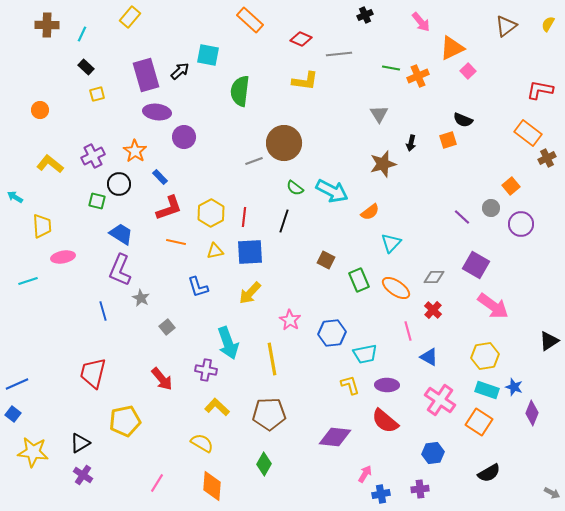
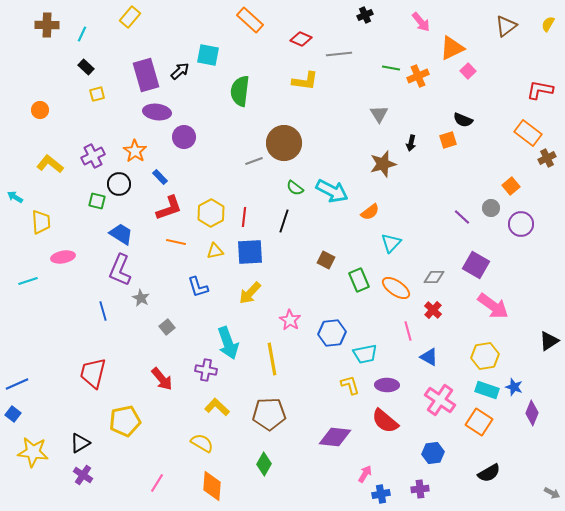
yellow trapezoid at (42, 226): moved 1 px left, 4 px up
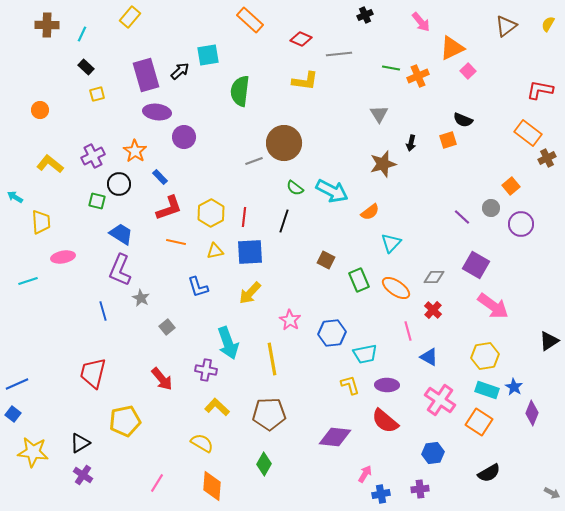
cyan square at (208, 55): rotated 20 degrees counterclockwise
blue star at (514, 387): rotated 12 degrees clockwise
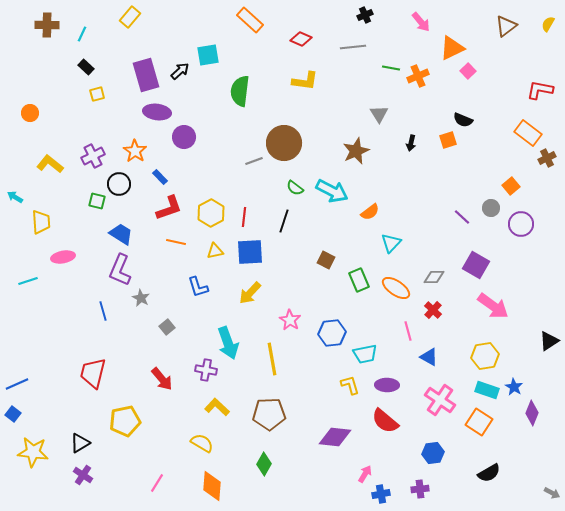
gray line at (339, 54): moved 14 px right, 7 px up
orange circle at (40, 110): moved 10 px left, 3 px down
brown star at (383, 164): moved 27 px left, 13 px up; rotated 8 degrees counterclockwise
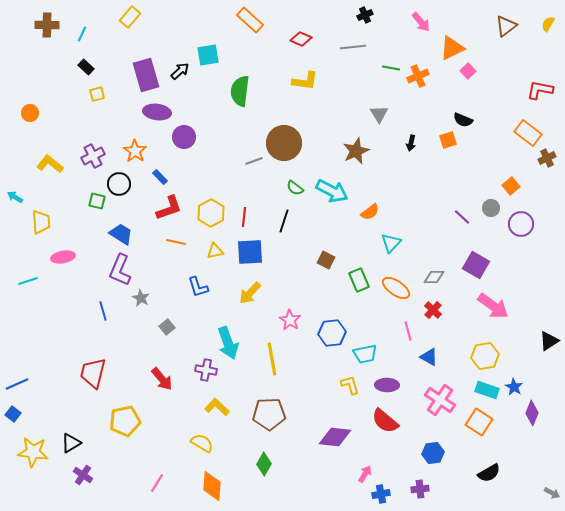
black triangle at (80, 443): moved 9 px left
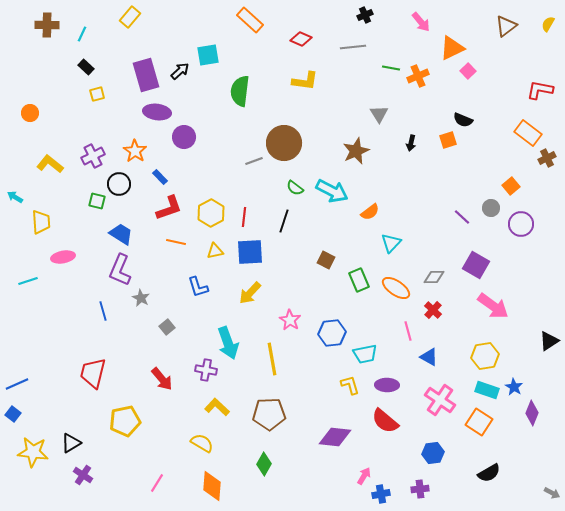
pink arrow at (365, 474): moved 1 px left, 2 px down
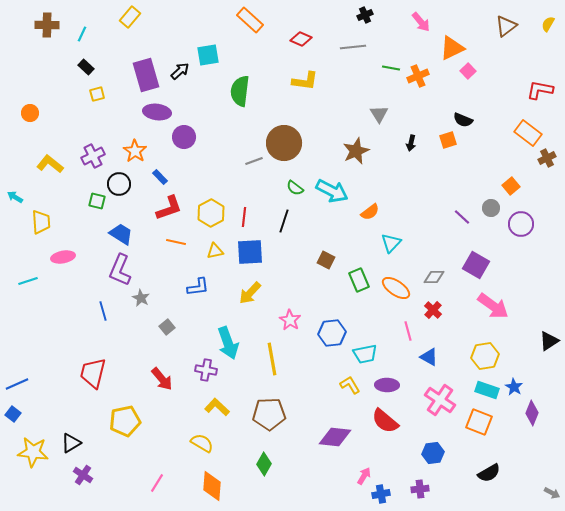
blue L-shape at (198, 287): rotated 80 degrees counterclockwise
yellow L-shape at (350, 385): rotated 15 degrees counterclockwise
orange square at (479, 422): rotated 12 degrees counterclockwise
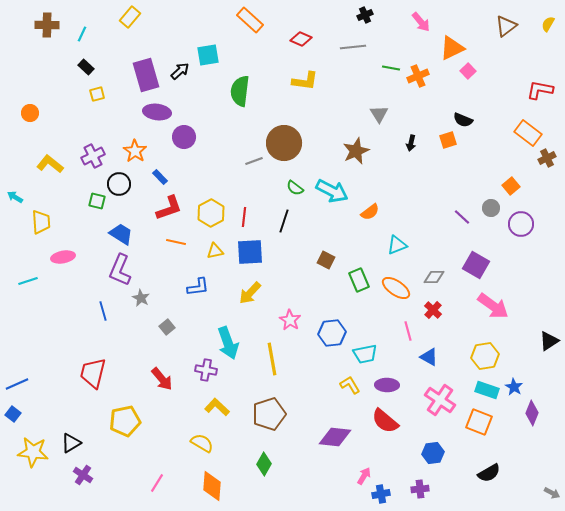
cyan triangle at (391, 243): moved 6 px right, 2 px down; rotated 25 degrees clockwise
brown pentagon at (269, 414): rotated 16 degrees counterclockwise
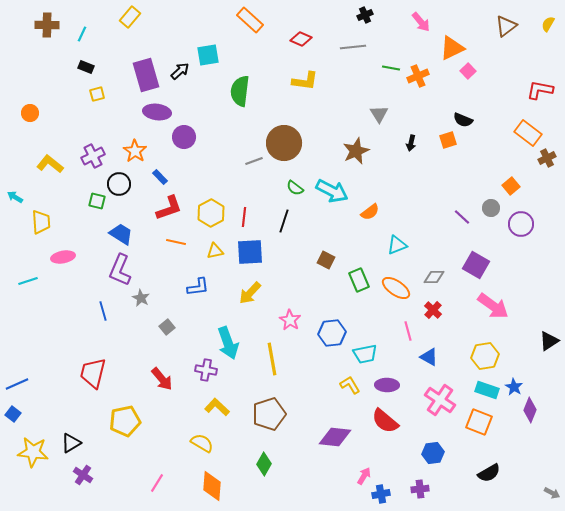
black rectangle at (86, 67): rotated 21 degrees counterclockwise
purple diamond at (532, 413): moved 2 px left, 3 px up
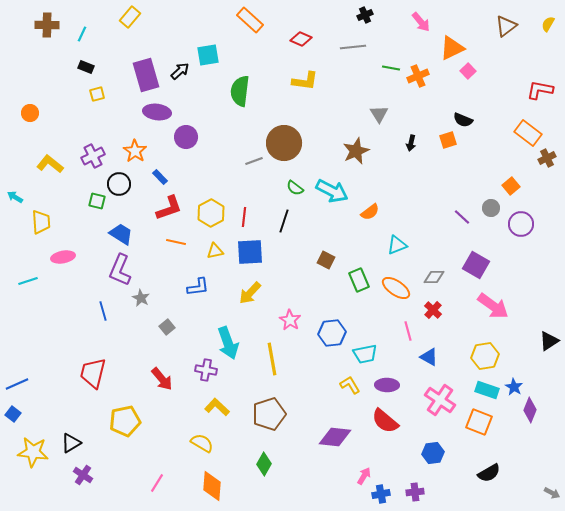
purple circle at (184, 137): moved 2 px right
purple cross at (420, 489): moved 5 px left, 3 px down
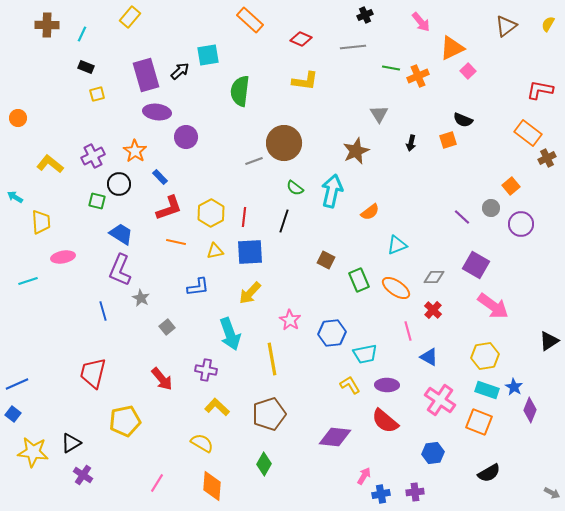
orange circle at (30, 113): moved 12 px left, 5 px down
cyan arrow at (332, 191): rotated 104 degrees counterclockwise
cyan arrow at (228, 343): moved 2 px right, 9 px up
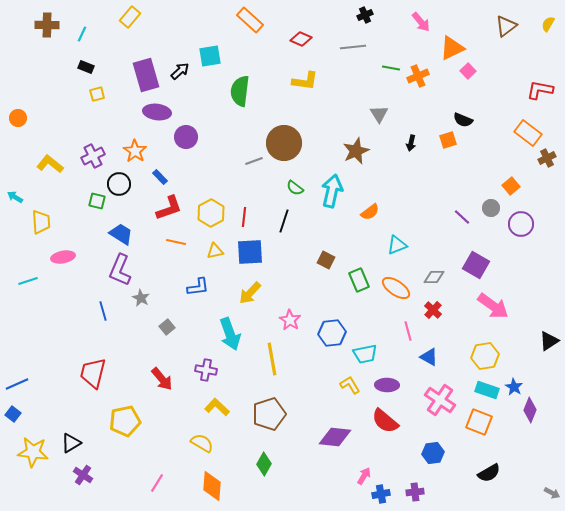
cyan square at (208, 55): moved 2 px right, 1 px down
